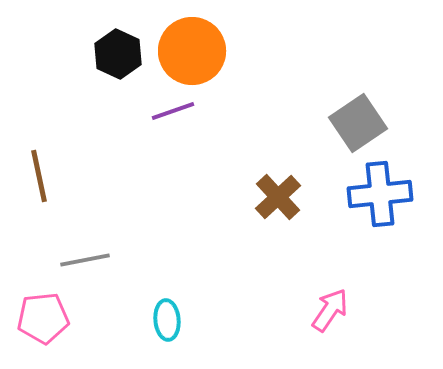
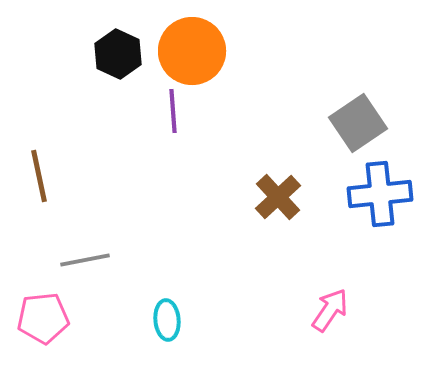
purple line: rotated 75 degrees counterclockwise
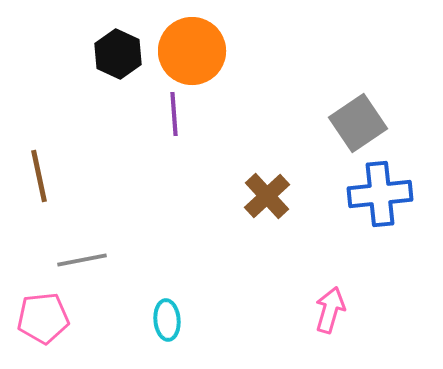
purple line: moved 1 px right, 3 px down
brown cross: moved 11 px left, 1 px up
gray line: moved 3 px left
pink arrow: rotated 18 degrees counterclockwise
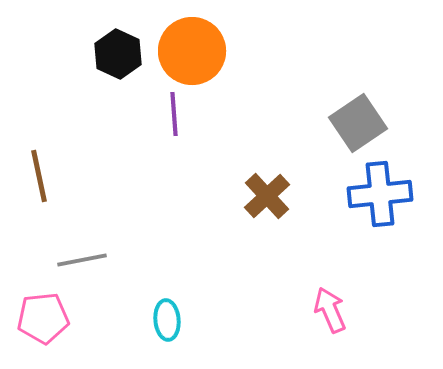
pink arrow: rotated 39 degrees counterclockwise
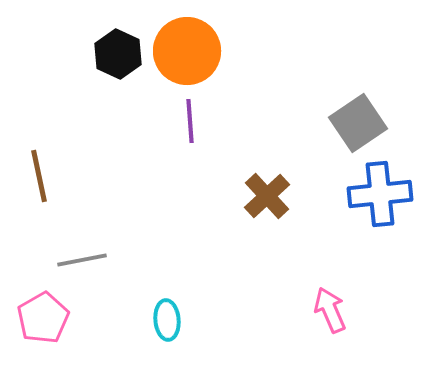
orange circle: moved 5 px left
purple line: moved 16 px right, 7 px down
pink pentagon: rotated 24 degrees counterclockwise
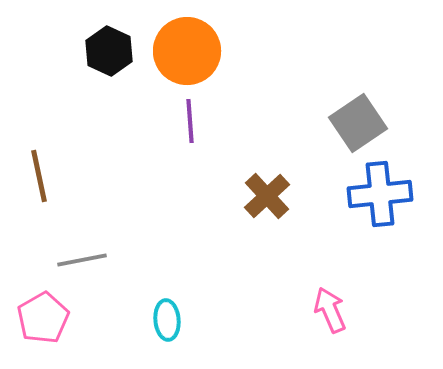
black hexagon: moved 9 px left, 3 px up
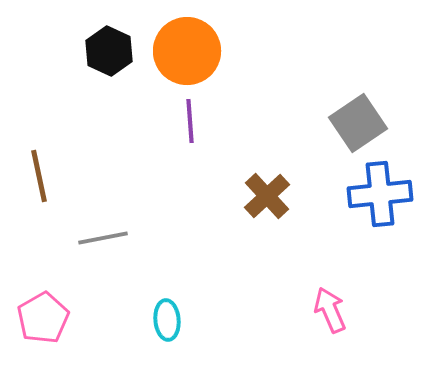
gray line: moved 21 px right, 22 px up
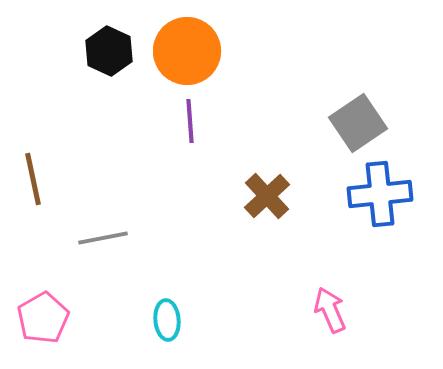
brown line: moved 6 px left, 3 px down
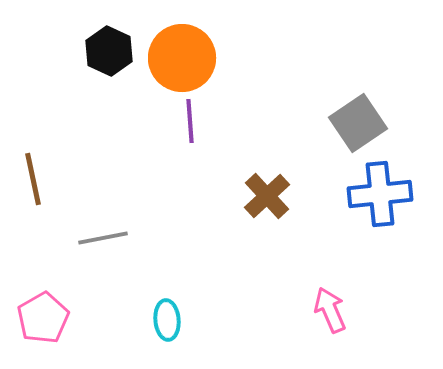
orange circle: moved 5 px left, 7 px down
